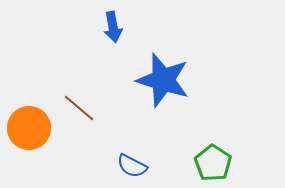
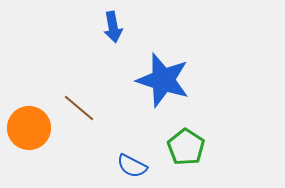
green pentagon: moved 27 px left, 16 px up
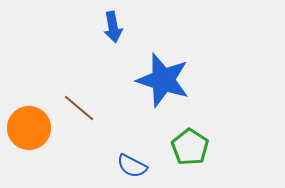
green pentagon: moved 4 px right
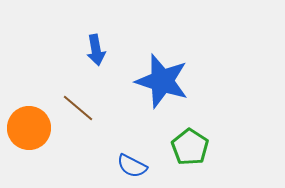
blue arrow: moved 17 px left, 23 px down
blue star: moved 1 px left, 1 px down
brown line: moved 1 px left
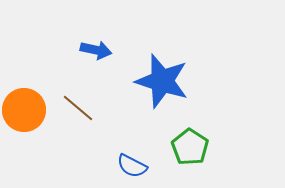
blue arrow: rotated 68 degrees counterclockwise
orange circle: moved 5 px left, 18 px up
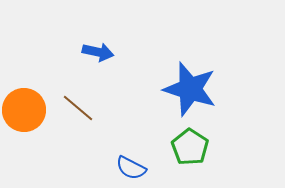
blue arrow: moved 2 px right, 2 px down
blue star: moved 28 px right, 8 px down
blue semicircle: moved 1 px left, 2 px down
